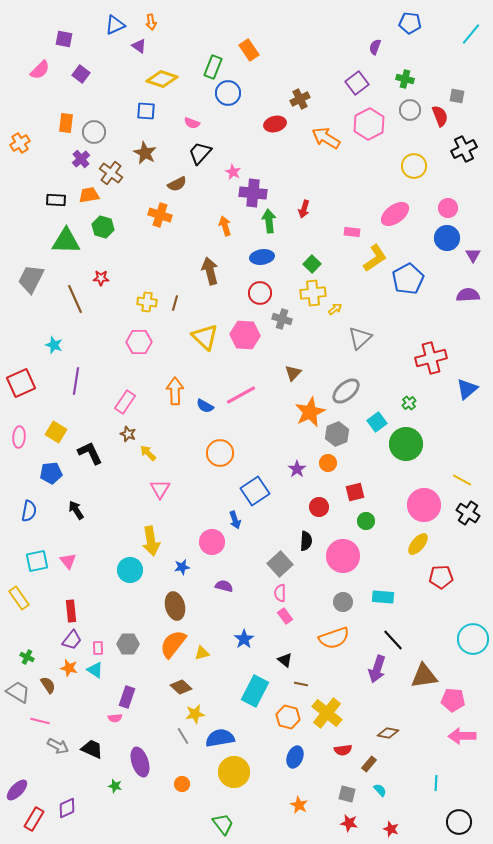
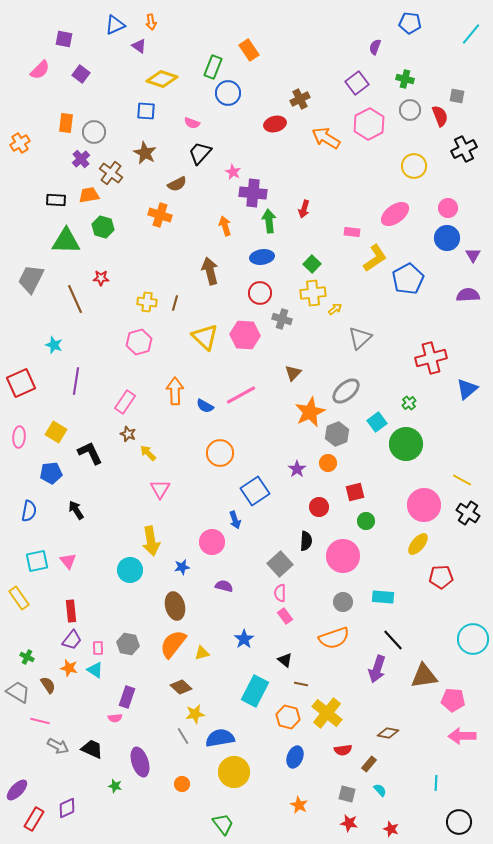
pink hexagon at (139, 342): rotated 15 degrees counterclockwise
gray hexagon at (128, 644): rotated 10 degrees clockwise
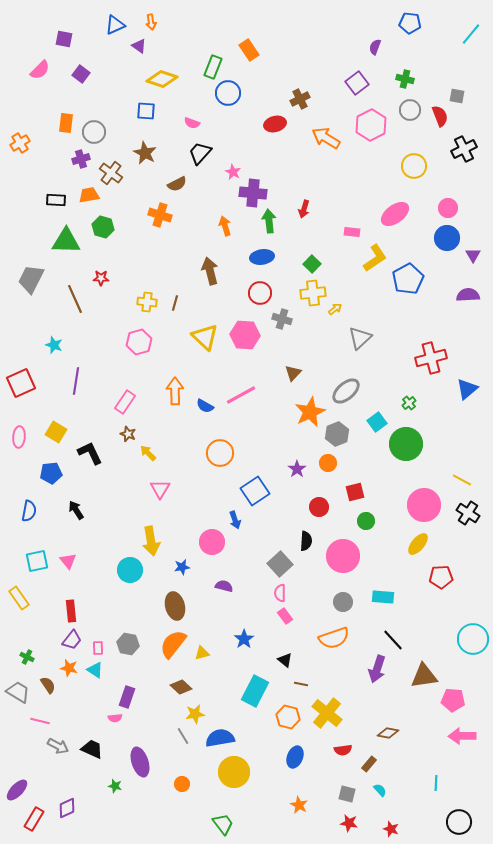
pink hexagon at (369, 124): moved 2 px right, 1 px down
purple cross at (81, 159): rotated 24 degrees clockwise
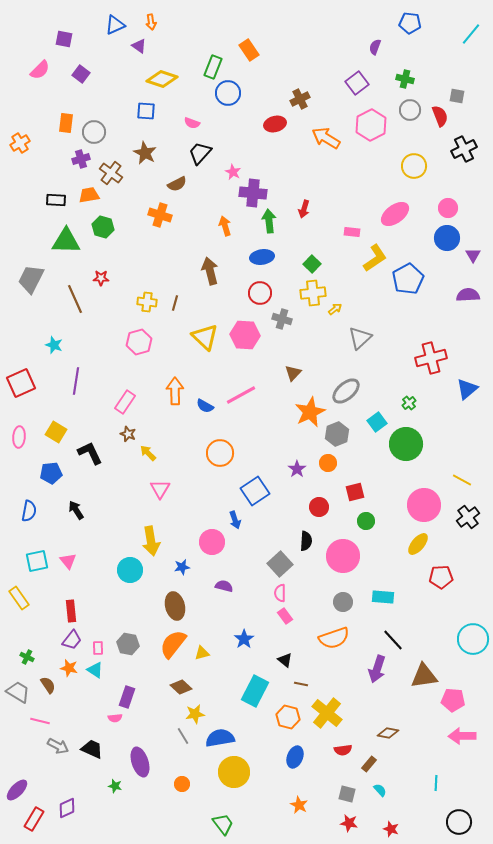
black cross at (468, 513): moved 4 px down; rotated 20 degrees clockwise
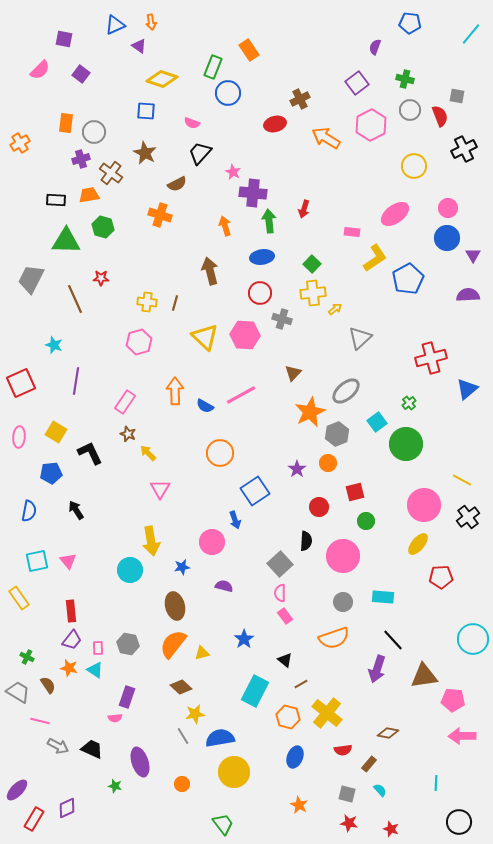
brown line at (301, 684): rotated 40 degrees counterclockwise
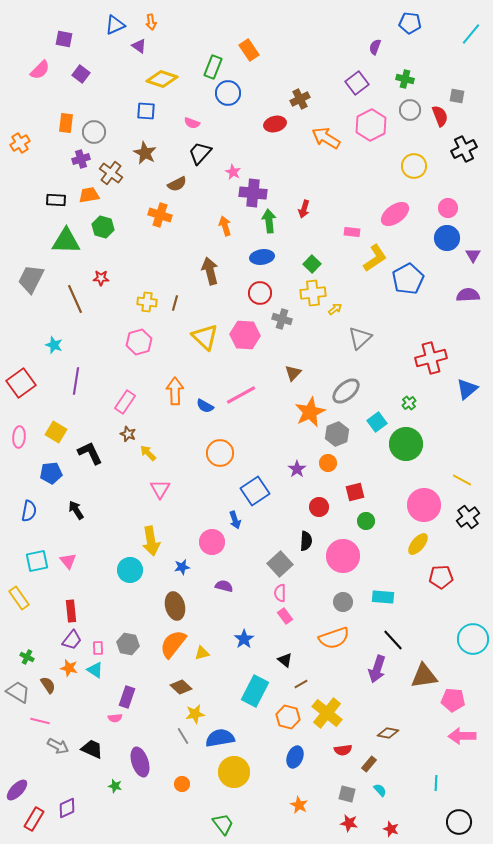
red square at (21, 383): rotated 12 degrees counterclockwise
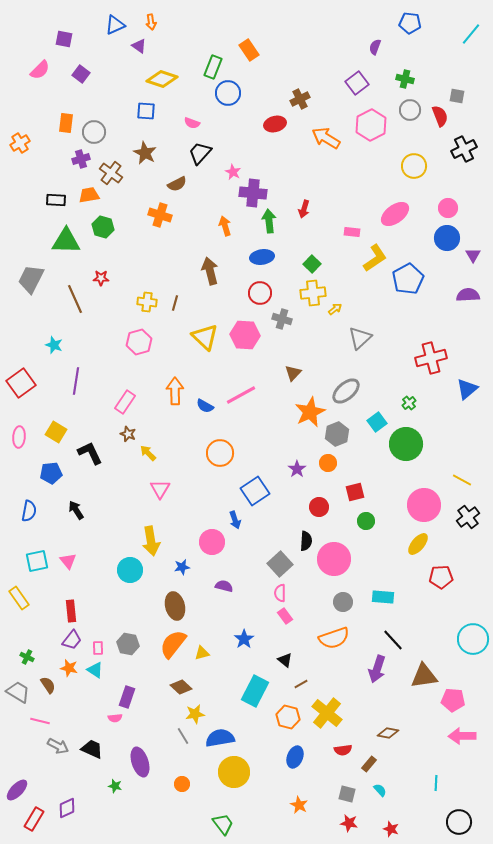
pink circle at (343, 556): moved 9 px left, 3 px down
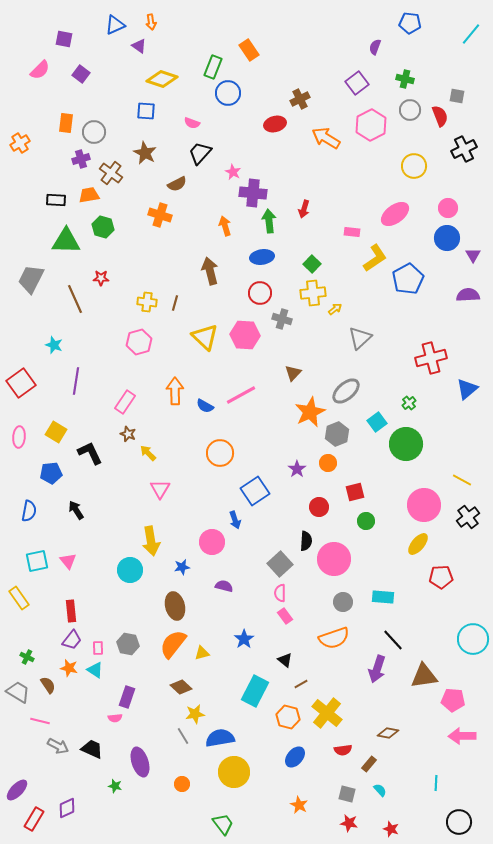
blue ellipse at (295, 757): rotated 20 degrees clockwise
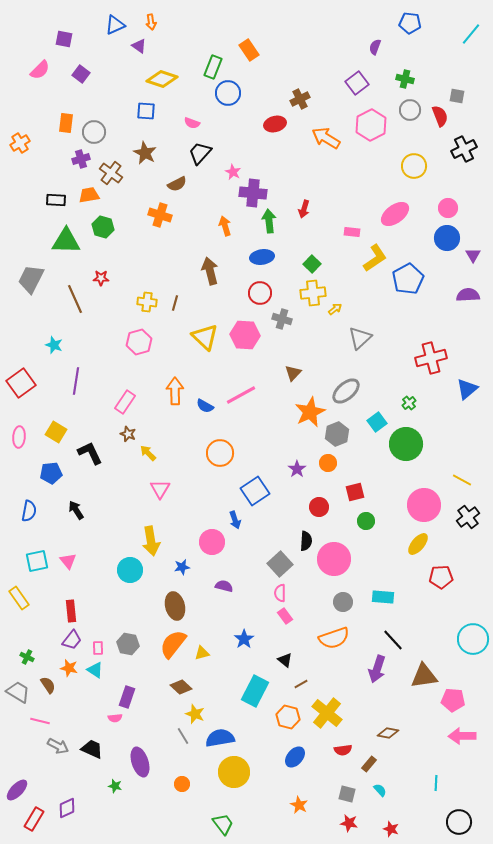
yellow star at (195, 714): rotated 30 degrees clockwise
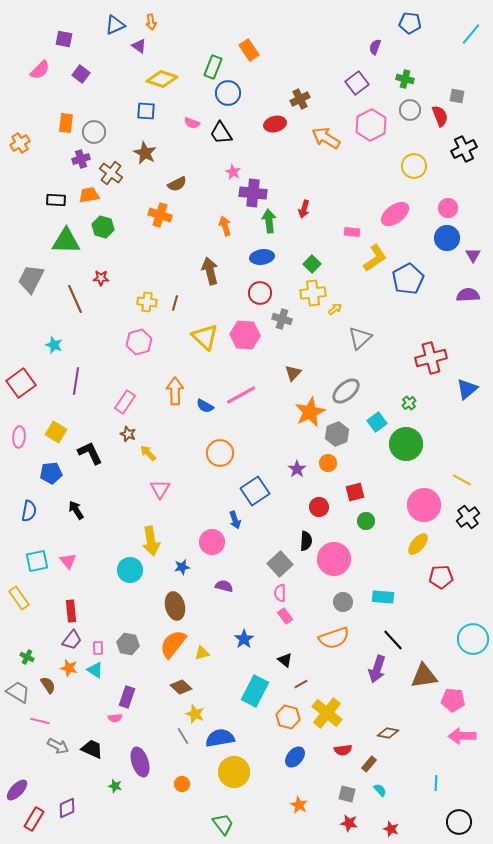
black trapezoid at (200, 153): moved 21 px right, 20 px up; rotated 75 degrees counterclockwise
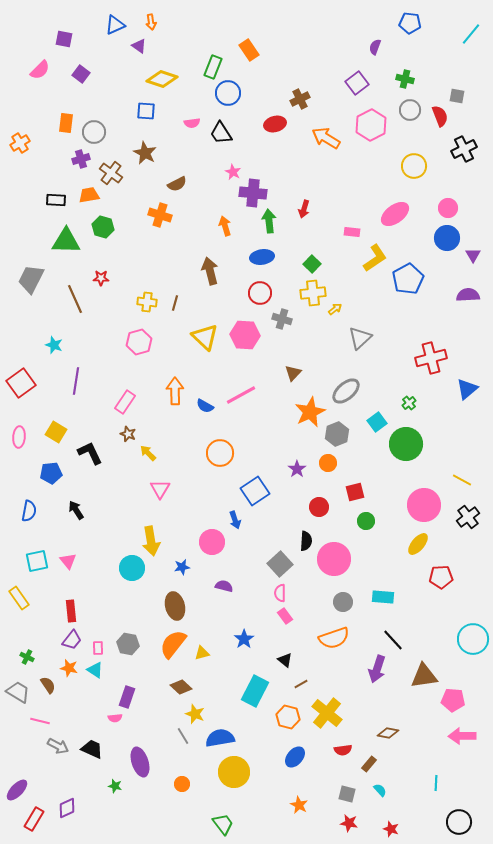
pink semicircle at (192, 123): rotated 28 degrees counterclockwise
cyan circle at (130, 570): moved 2 px right, 2 px up
